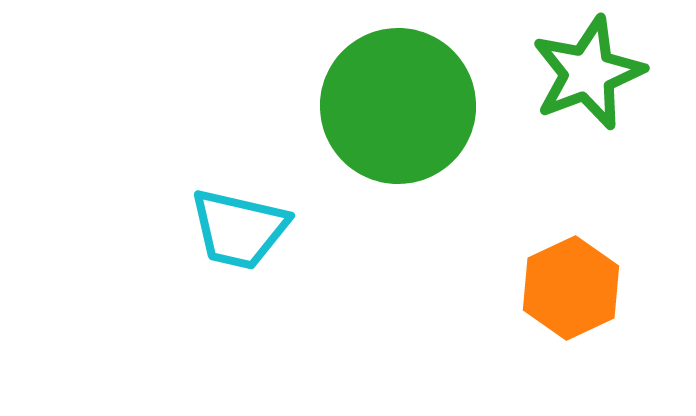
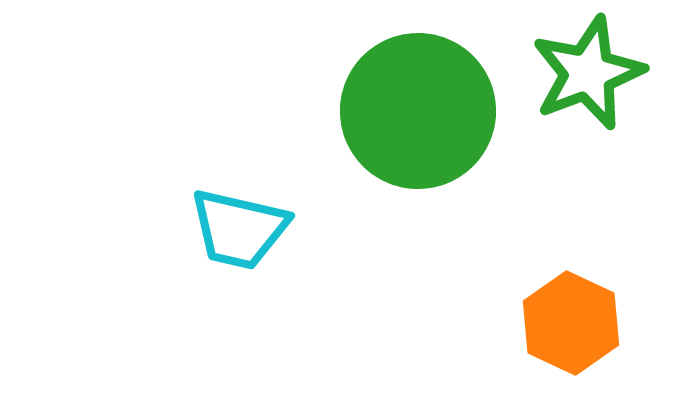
green circle: moved 20 px right, 5 px down
orange hexagon: moved 35 px down; rotated 10 degrees counterclockwise
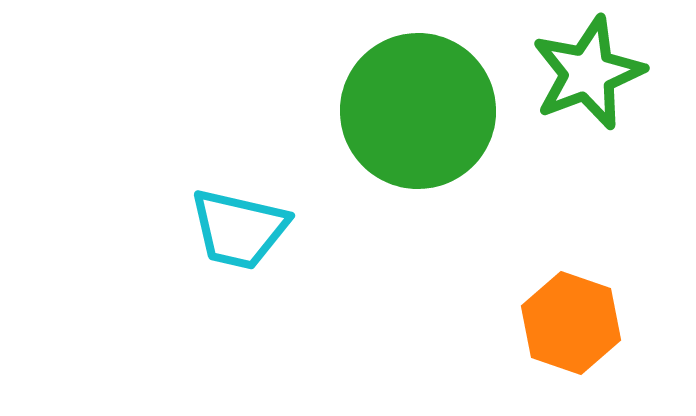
orange hexagon: rotated 6 degrees counterclockwise
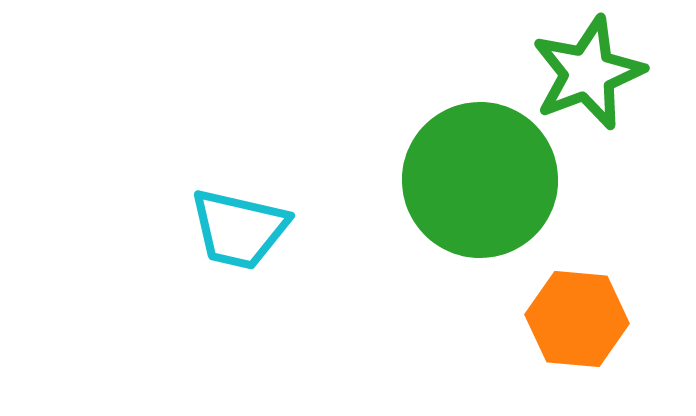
green circle: moved 62 px right, 69 px down
orange hexagon: moved 6 px right, 4 px up; rotated 14 degrees counterclockwise
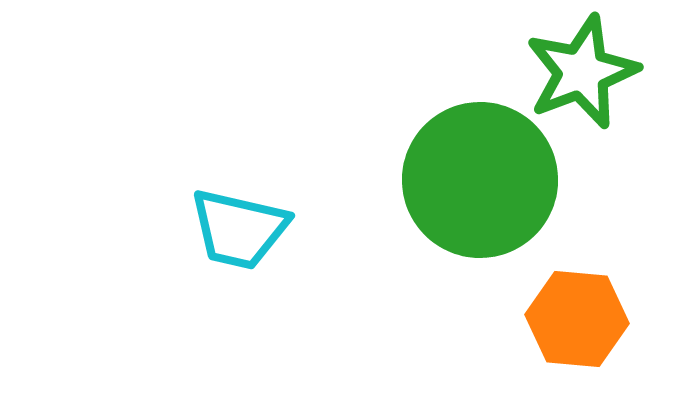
green star: moved 6 px left, 1 px up
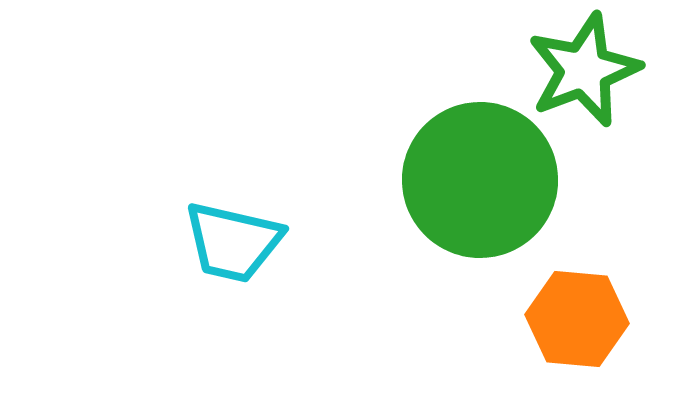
green star: moved 2 px right, 2 px up
cyan trapezoid: moved 6 px left, 13 px down
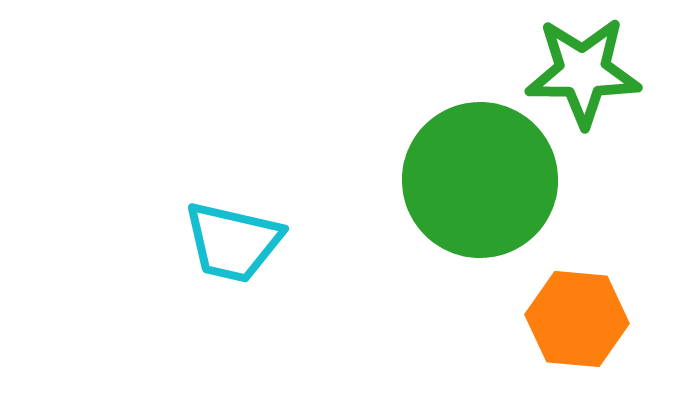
green star: moved 1 px left, 2 px down; rotated 21 degrees clockwise
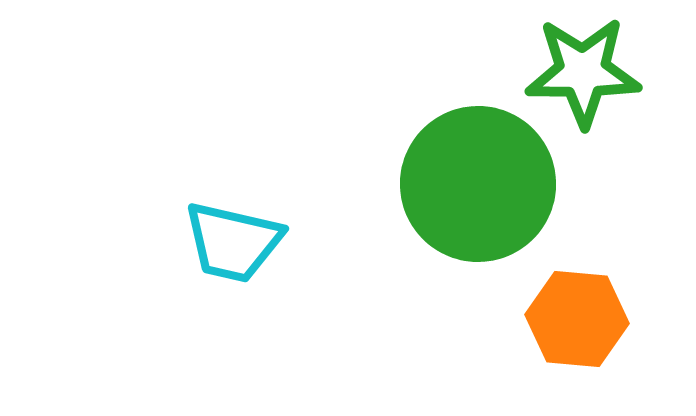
green circle: moved 2 px left, 4 px down
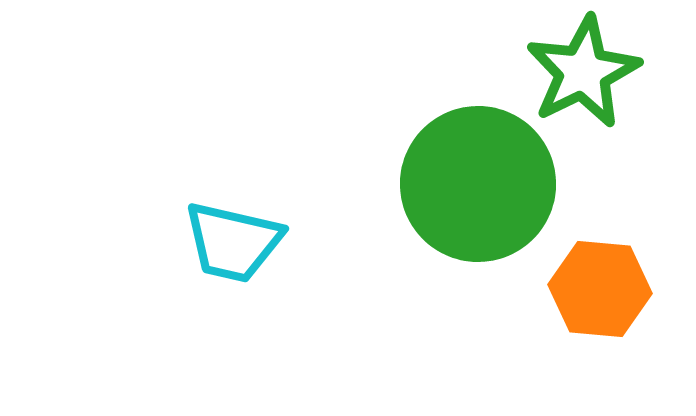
green star: rotated 26 degrees counterclockwise
orange hexagon: moved 23 px right, 30 px up
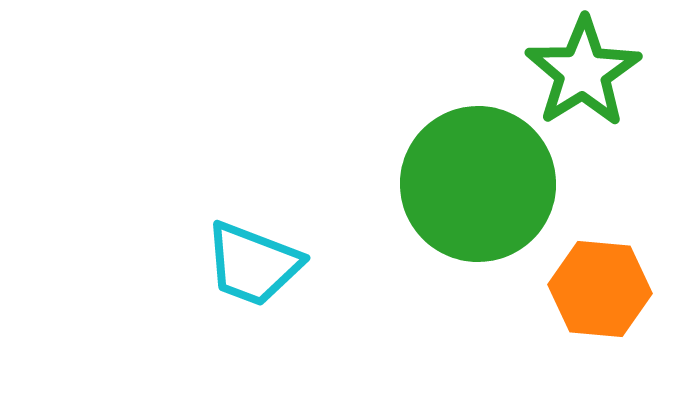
green star: rotated 6 degrees counterclockwise
cyan trapezoid: moved 20 px right, 22 px down; rotated 8 degrees clockwise
